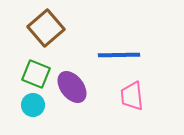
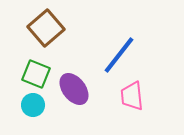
blue line: rotated 51 degrees counterclockwise
purple ellipse: moved 2 px right, 2 px down
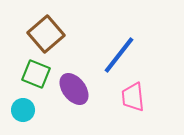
brown square: moved 6 px down
pink trapezoid: moved 1 px right, 1 px down
cyan circle: moved 10 px left, 5 px down
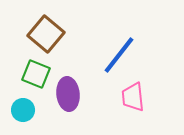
brown square: rotated 9 degrees counterclockwise
purple ellipse: moved 6 px left, 5 px down; rotated 32 degrees clockwise
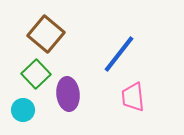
blue line: moved 1 px up
green square: rotated 24 degrees clockwise
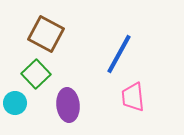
brown square: rotated 12 degrees counterclockwise
blue line: rotated 9 degrees counterclockwise
purple ellipse: moved 11 px down
cyan circle: moved 8 px left, 7 px up
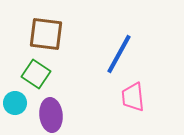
brown square: rotated 21 degrees counterclockwise
green square: rotated 12 degrees counterclockwise
purple ellipse: moved 17 px left, 10 px down
